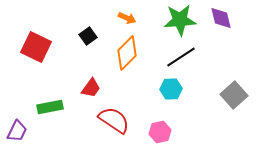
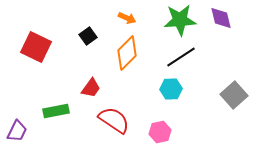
green rectangle: moved 6 px right, 4 px down
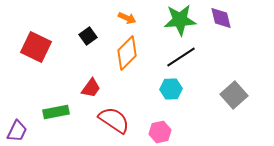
green rectangle: moved 1 px down
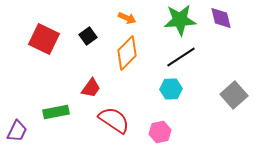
red square: moved 8 px right, 8 px up
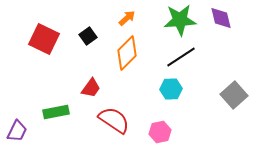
orange arrow: rotated 66 degrees counterclockwise
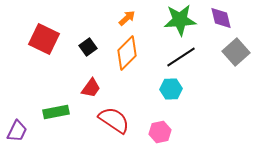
black square: moved 11 px down
gray square: moved 2 px right, 43 px up
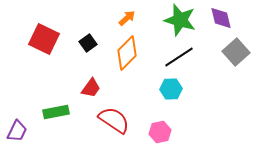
green star: rotated 20 degrees clockwise
black square: moved 4 px up
black line: moved 2 px left
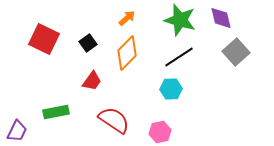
red trapezoid: moved 1 px right, 7 px up
